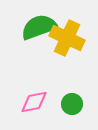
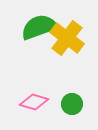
yellow cross: rotated 12 degrees clockwise
pink diamond: rotated 28 degrees clockwise
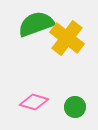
green semicircle: moved 3 px left, 3 px up
green circle: moved 3 px right, 3 px down
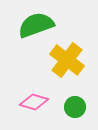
green semicircle: moved 1 px down
yellow cross: moved 22 px down
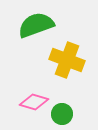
yellow cross: rotated 16 degrees counterclockwise
green circle: moved 13 px left, 7 px down
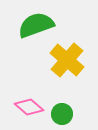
yellow cross: rotated 20 degrees clockwise
pink diamond: moved 5 px left, 5 px down; rotated 24 degrees clockwise
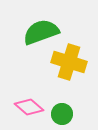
green semicircle: moved 5 px right, 7 px down
yellow cross: moved 2 px right, 2 px down; rotated 24 degrees counterclockwise
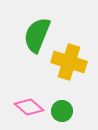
green semicircle: moved 4 px left, 3 px down; rotated 48 degrees counterclockwise
green circle: moved 3 px up
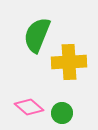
yellow cross: rotated 20 degrees counterclockwise
green circle: moved 2 px down
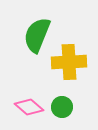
green circle: moved 6 px up
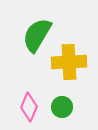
green semicircle: rotated 9 degrees clockwise
pink diamond: rotated 72 degrees clockwise
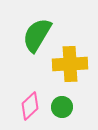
yellow cross: moved 1 px right, 2 px down
pink diamond: moved 1 px right, 1 px up; rotated 24 degrees clockwise
